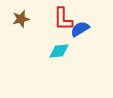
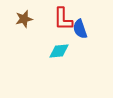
brown star: moved 3 px right
blue semicircle: rotated 78 degrees counterclockwise
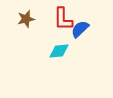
brown star: moved 2 px right
blue semicircle: rotated 66 degrees clockwise
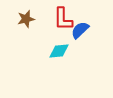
blue semicircle: moved 1 px down
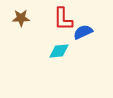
brown star: moved 5 px left, 1 px up; rotated 12 degrees clockwise
blue semicircle: moved 3 px right, 2 px down; rotated 18 degrees clockwise
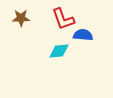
red L-shape: rotated 20 degrees counterclockwise
blue semicircle: moved 3 px down; rotated 30 degrees clockwise
